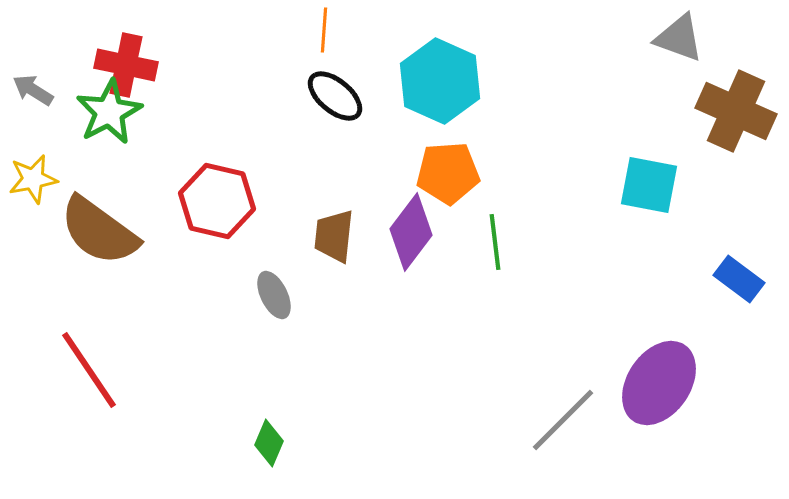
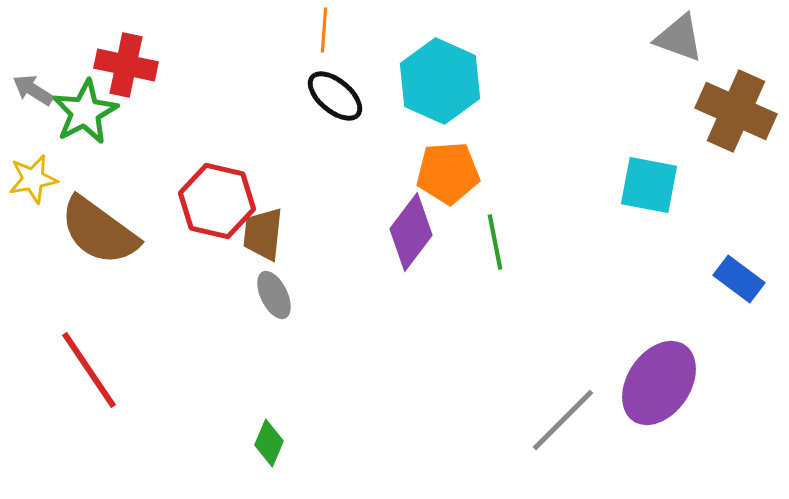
green star: moved 24 px left
brown trapezoid: moved 71 px left, 2 px up
green line: rotated 4 degrees counterclockwise
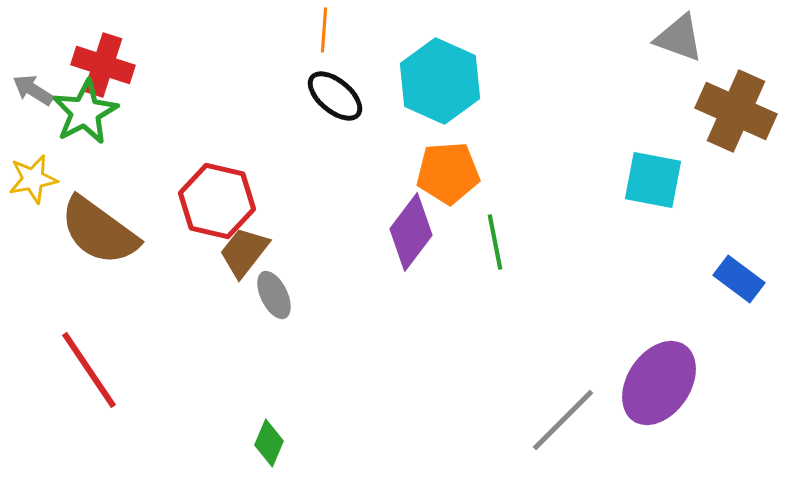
red cross: moved 23 px left; rotated 6 degrees clockwise
cyan square: moved 4 px right, 5 px up
brown trapezoid: moved 19 px left, 18 px down; rotated 32 degrees clockwise
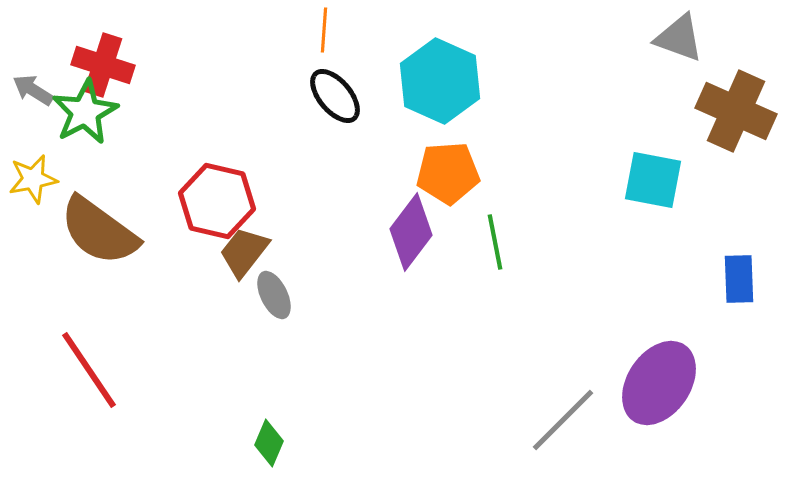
black ellipse: rotated 10 degrees clockwise
blue rectangle: rotated 51 degrees clockwise
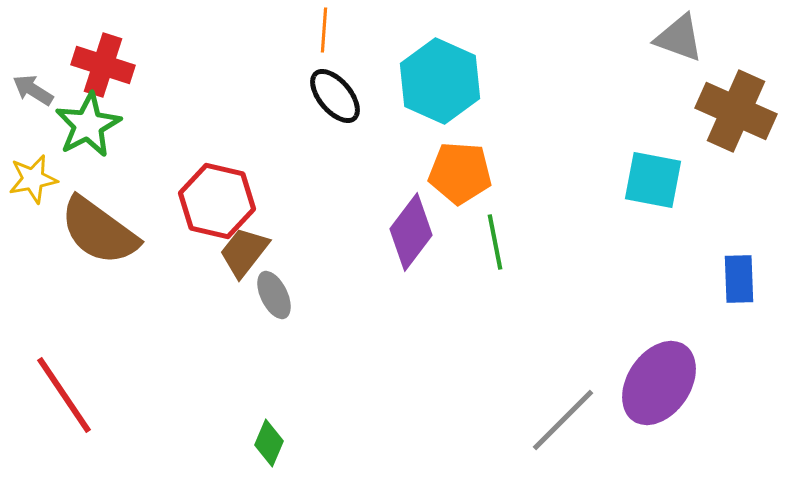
green star: moved 3 px right, 13 px down
orange pentagon: moved 12 px right; rotated 8 degrees clockwise
red line: moved 25 px left, 25 px down
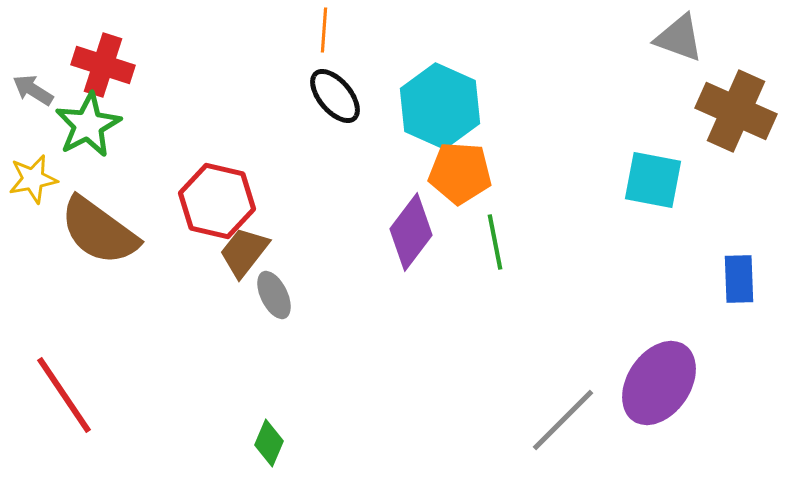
cyan hexagon: moved 25 px down
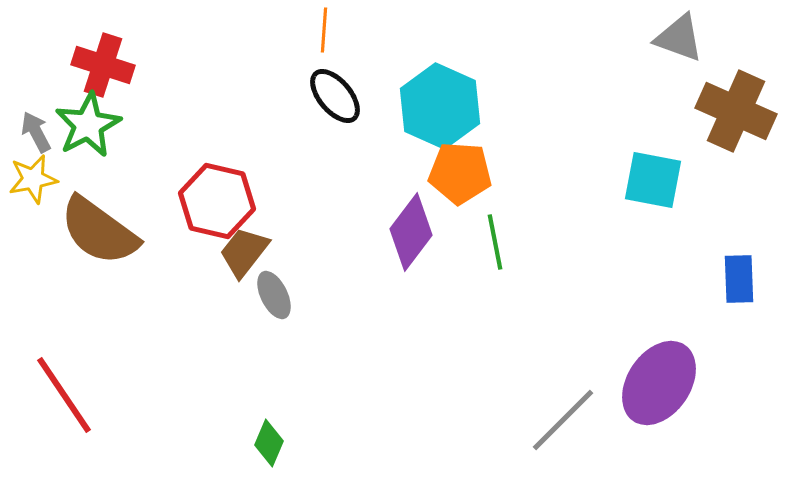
gray arrow: moved 3 px right, 42 px down; rotated 30 degrees clockwise
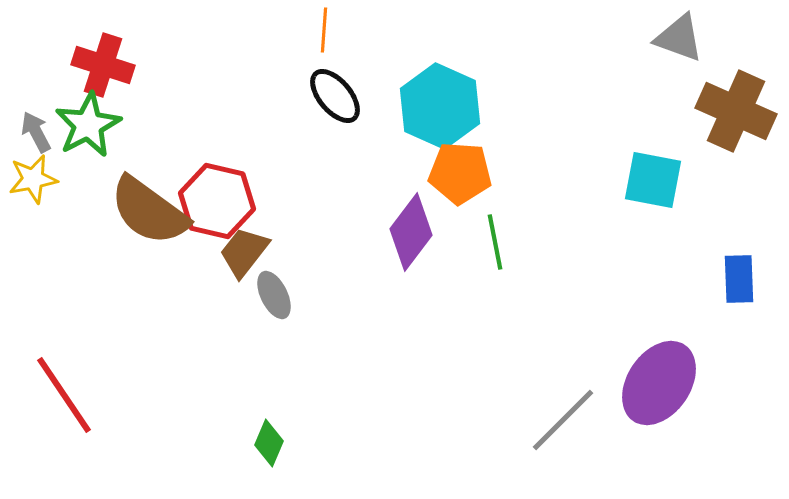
brown semicircle: moved 50 px right, 20 px up
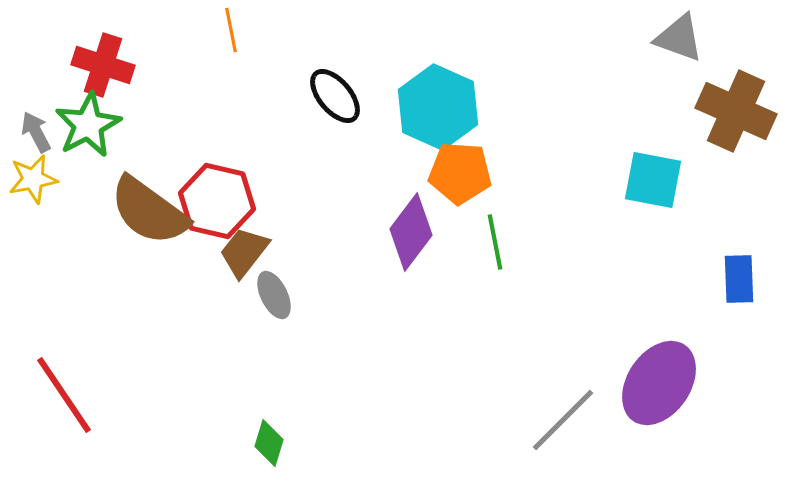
orange line: moved 93 px left; rotated 15 degrees counterclockwise
cyan hexagon: moved 2 px left, 1 px down
green diamond: rotated 6 degrees counterclockwise
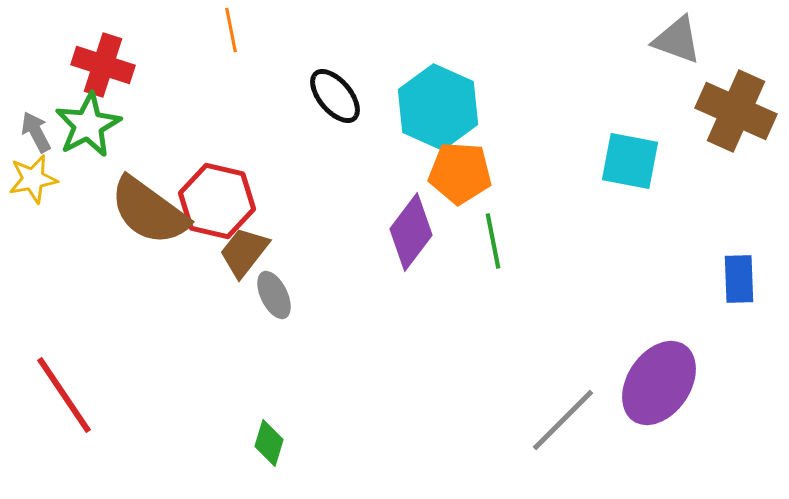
gray triangle: moved 2 px left, 2 px down
cyan square: moved 23 px left, 19 px up
green line: moved 2 px left, 1 px up
